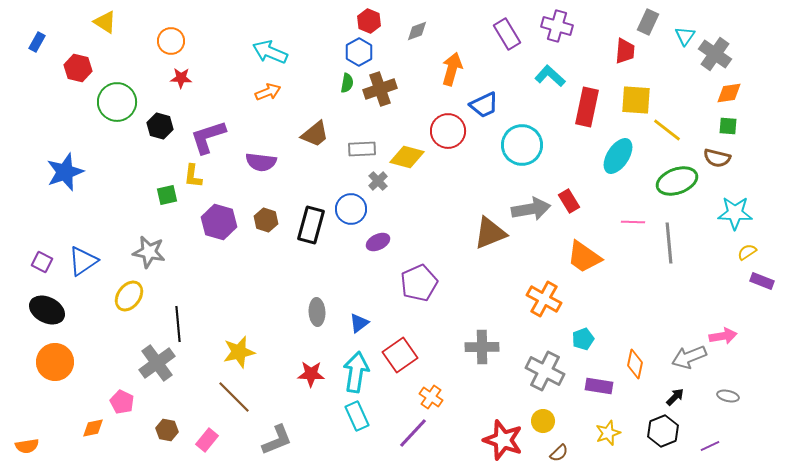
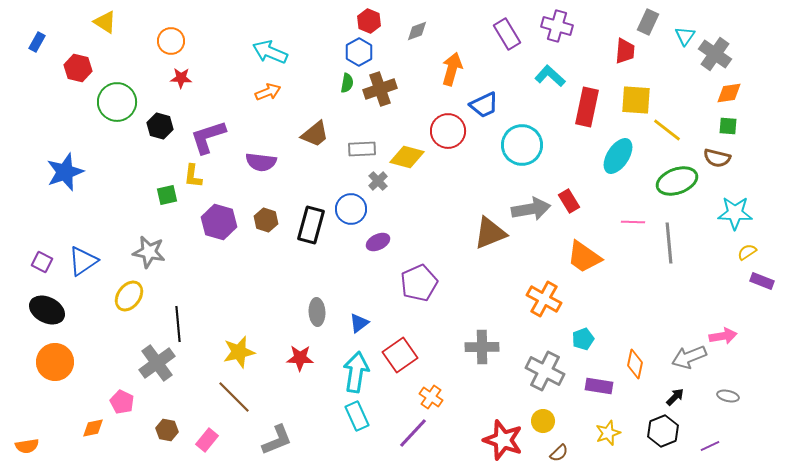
red star at (311, 374): moved 11 px left, 16 px up
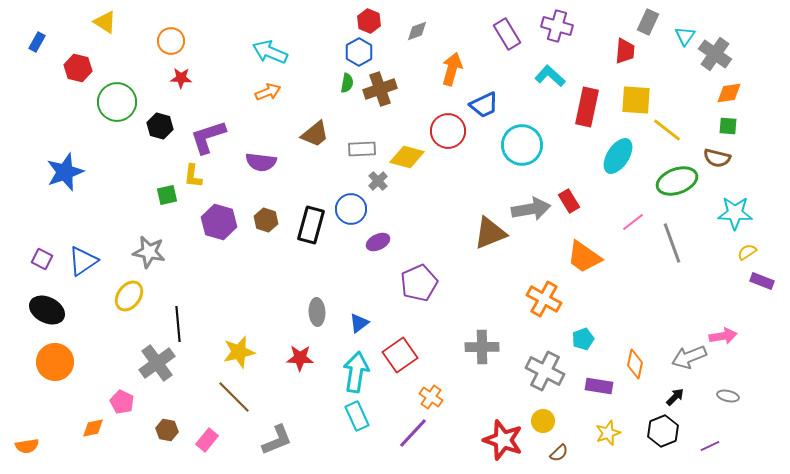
pink line at (633, 222): rotated 40 degrees counterclockwise
gray line at (669, 243): moved 3 px right; rotated 15 degrees counterclockwise
purple square at (42, 262): moved 3 px up
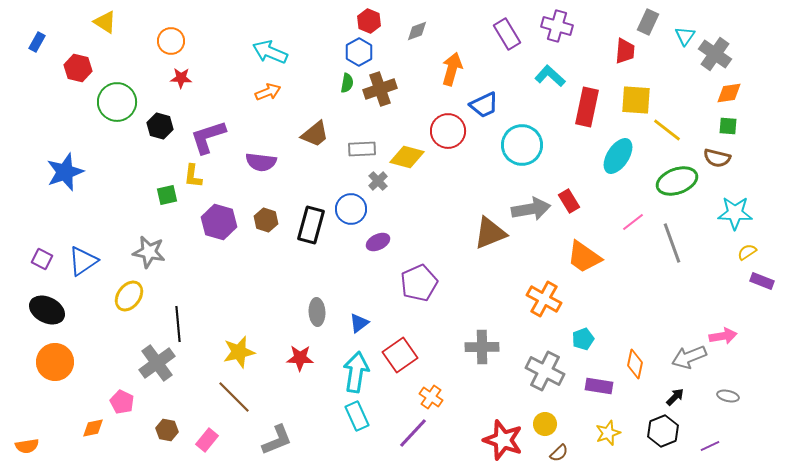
yellow circle at (543, 421): moved 2 px right, 3 px down
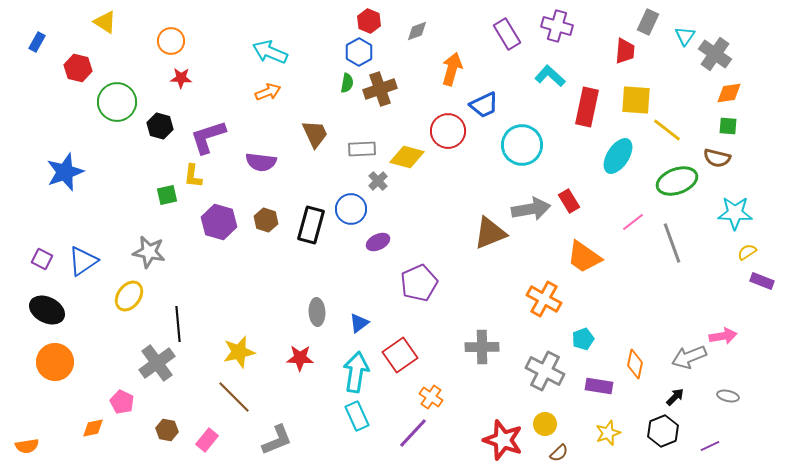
brown trapezoid at (315, 134): rotated 76 degrees counterclockwise
